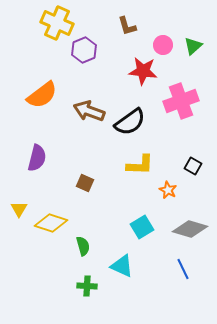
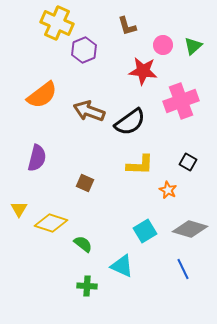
black square: moved 5 px left, 4 px up
cyan square: moved 3 px right, 4 px down
green semicircle: moved 2 px up; rotated 36 degrees counterclockwise
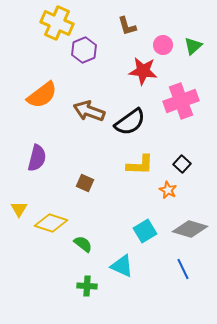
black square: moved 6 px left, 2 px down; rotated 12 degrees clockwise
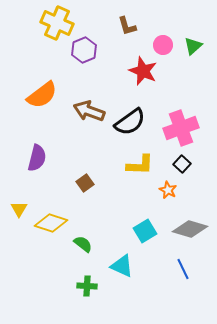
red star: rotated 16 degrees clockwise
pink cross: moved 27 px down
brown square: rotated 30 degrees clockwise
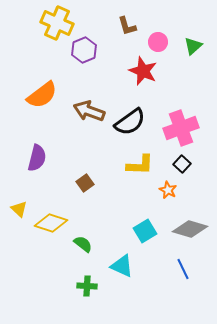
pink circle: moved 5 px left, 3 px up
yellow triangle: rotated 18 degrees counterclockwise
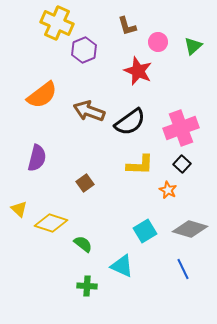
red star: moved 5 px left
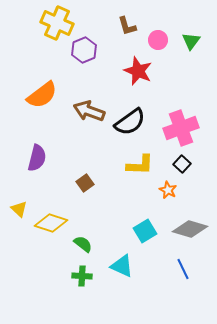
pink circle: moved 2 px up
green triangle: moved 2 px left, 5 px up; rotated 12 degrees counterclockwise
green cross: moved 5 px left, 10 px up
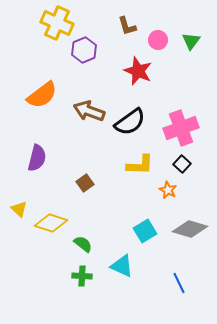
blue line: moved 4 px left, 14 px down
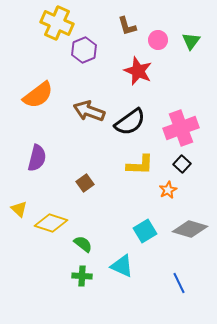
orange semicircle: moved 4 px left
orange star: rotated 18 degrees clockwise
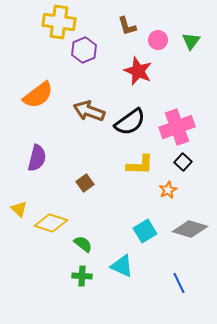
yellow cross: moved 2 px right, 1 px up; rotated 16 degrees counterclockwise
pink cross: moved 4 px left, 1 px up
black square: moved 1 px right, 2 px up
